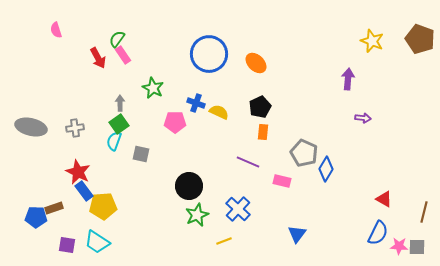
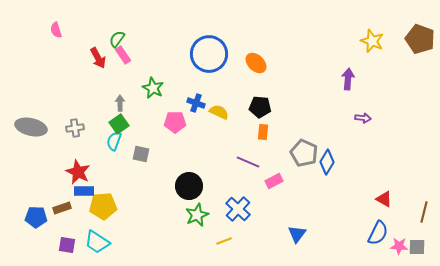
black pentagon at (260, 107): rotated 30 degrees clockwise
blue diamond at (326, 169): moved 1 px right, 7 px up
pink rectangle at (282, 181): moved 8 px left; rotated 42 degrees counterclockwise
blue rectangle at (84, 191): rotated 54 degrees counterclockwise
brown rectangle at (54, 208): moved 8 px right
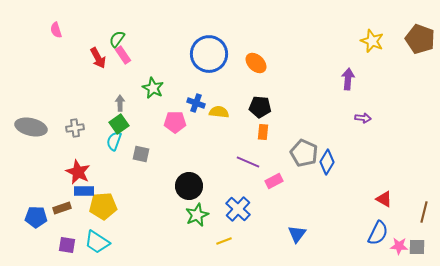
yellow semicircle at (219, 112): rotated 18 degrees counterclockwise
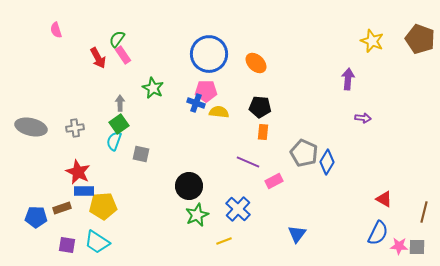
pink pentagon at (175, 122): moved 31 px right, 31 px up
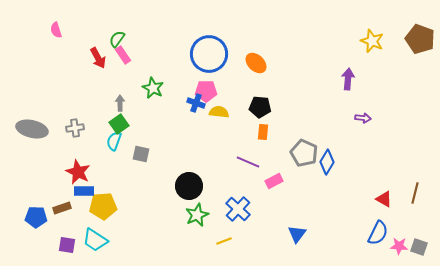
gray ellipse at (31, 127): moved 1 px right, 2 px down
brown line at (424, 212): moved 9 px left, 19 px up
cyan trapezoid at (97, 242): moved 2 px left, 2 px up
gray square at (417, 247): moved 2 px right; rotated 18 degrees clockwise
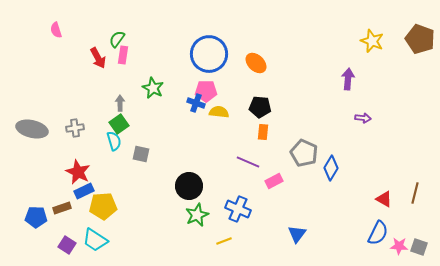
pink rectangle at (123, 55): rotated 42 degrees clockwise
cyan semicircle at (114, 141): rotated 144 degrees clockwise
blue diamond at (327, 162): moved 4 px right, 6 px down
blue rectangle at (84, 191): rotated 24 degrees counterclockwise
blue cross at (238, 209): rotated 20 degrees counterclockwise
purple square at (67, 245): rotated 24 degrees clockwise
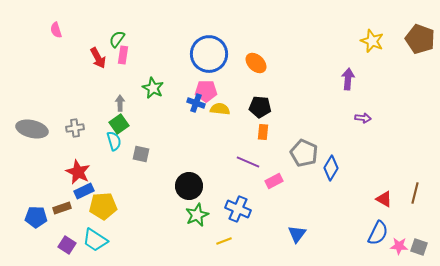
yellow semicircle at (219, 112): moved 1 px right, 3 px up
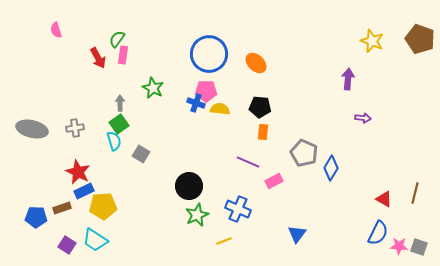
gray square at (141, 154): rotated 18 degrees clockwise
